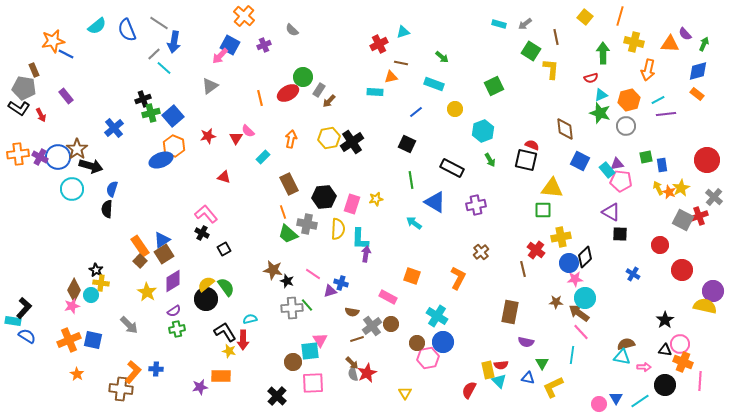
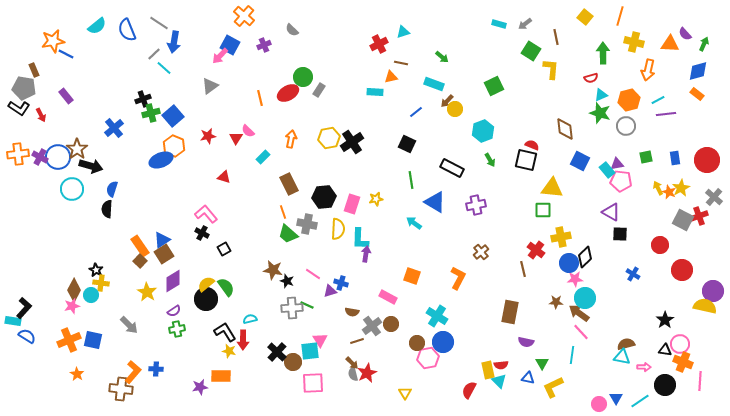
brown arrow at (329, 101): moved 118 px right
blue rectangle at (662, 165): moved 13 px right, 7 px up
green line at (307, 305): rotated 24 degrees counterclockwise
brown line at (357, 339): moved 2 px down
black cross at (277, 396): moved 44 px up
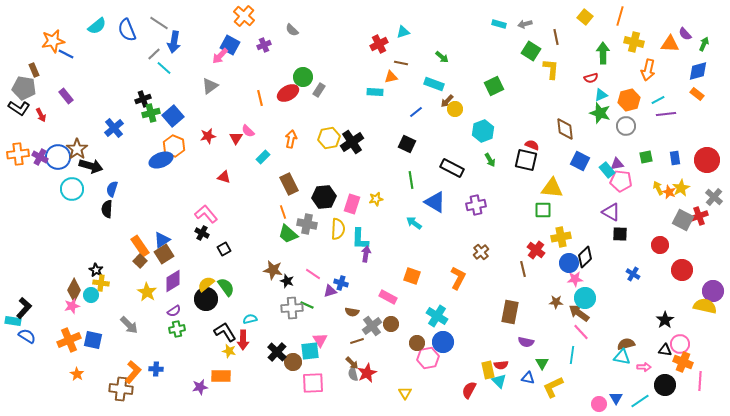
gray arrow at (525, 24): rotated 24 degrees clockwise
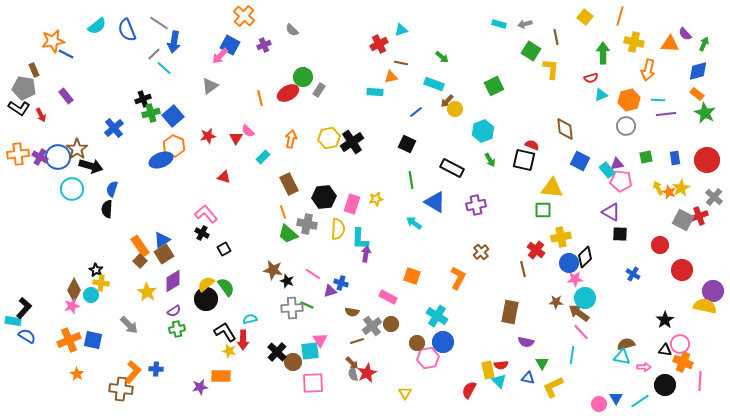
cyan triangle at (403, 32): moved 2 px left, 2 px up
cyan line at (658, 100): rotated 32 degrees clockwise
green star at (600, 113): moved 105 px right; rotated 10 degrees clockwise
black square at (526, 160): moved 2 px left
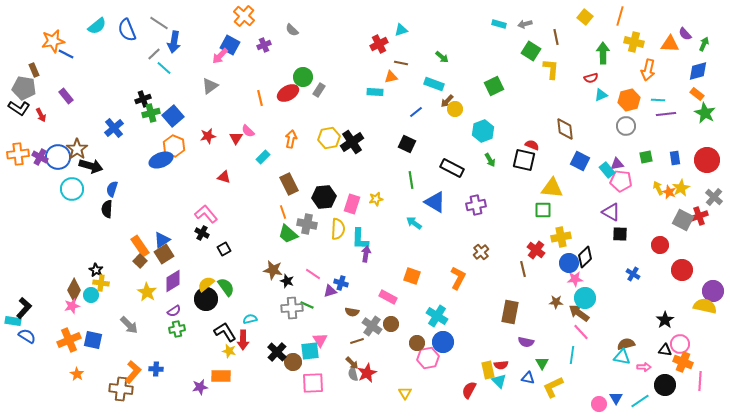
gray cross at (372, 326): rotated 18 degrees counterclockwise
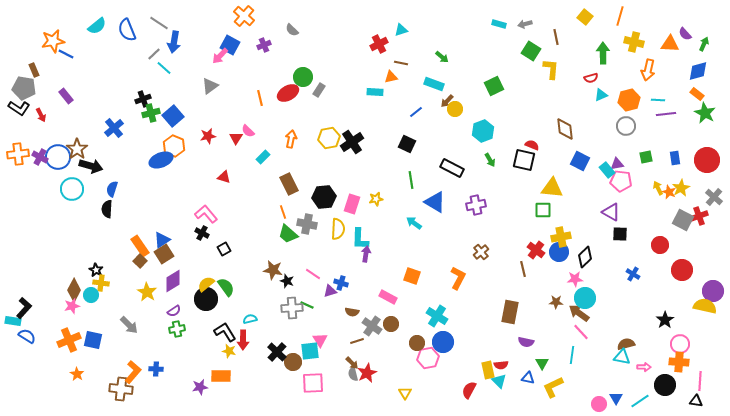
blue circle at (569, 263): moved 10 px left, 11 px up
black triangle at (665, 350): moved 31 px right, 51 px down
orange cross at (683, 362): moved 4 px left; rotated 18 degrees counterclockwise
